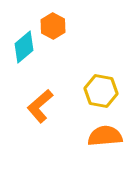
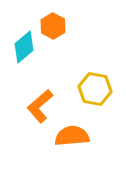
yellow hexagon: moved 6 px left, 2 px up
orange semicircle: moved 33 px left
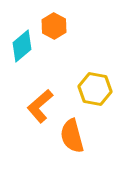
orange hexagon: moved 1 px right
cyan diamond: moved 2 px left, 1 px up
orange semicircle: rotated 100 degrees counterclockwise
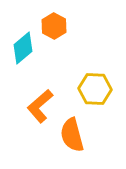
cyan diamond: moved 1 px right, 2 px down
yellow hexagon: rotated 8 degrees counterclockwise
orange semicircle: moved 1 px up
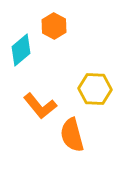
cyan diamond: moved 2 px left, 2 px down
orange L-shape: rotated 88 degrees counterclockwise
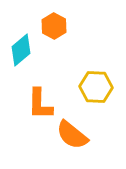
yellow hexagon: moved 1 px right, 2 px up
orange L-shape: moved 2 px up; rotated 40 degrees clockwise
orange semicircle: rotated 36 degrees counterclockwise
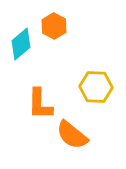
cyan diamond: moved 6 px up
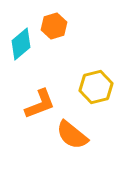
orange hexagon: rotated 15 degrees clockwise
yellow hexagon: rotated 16 degrees counterclockwise
orange L-shape: rotated 112 degrees counterclockwise
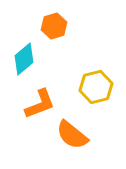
cyan diamond: moved 3 px right, 15 px down
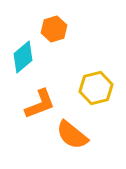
orange hexagon: moved 3 px down
cyan diamond: moved 1 px left, 2 px up
yellow hexagon: moved 1 px down
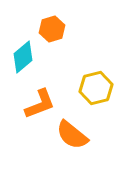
orange hexagon: moved 2 px left
